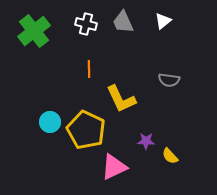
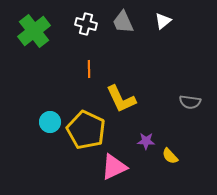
gray semicircle: moved 21 px right, 22 px down
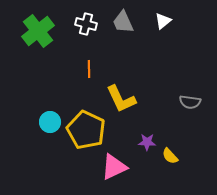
green cross: moved 4 px right
purple star: moved 1 px right, 1 px down
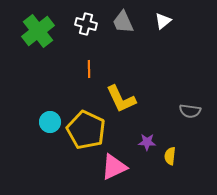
gray semicircle: moved 9 px down
yellow semicircle: rotated 48 degrees clockwise
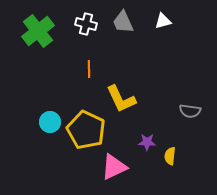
white triangle: rotated 24 degrees clockwise
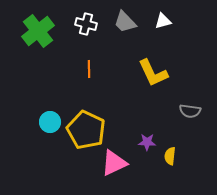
gray trapezoid: moved 2 px right; rotated 20 degrees counterclockwise
yellow L-shape: moved 32 px right, 26 px up
pink triangle: moved 4 px up
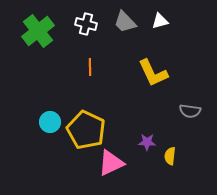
white triangle: moved 3 px left
orange line: moved 1 px right, 2 px up
pink triangle: moved 3 px left
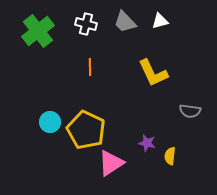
purple star: moved 1 px down; rotated 12 degrees clockwise
pink triangle: rotated 8 degrees counterclockwise
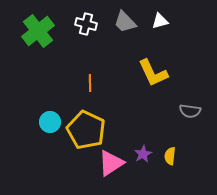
orange line: moved 16 px down
purple star: moved 4 px left, 11 px down; rotated 30 degrees clockwise
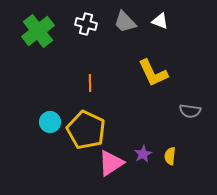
white triangle: rotated 36 degrees clockwise
